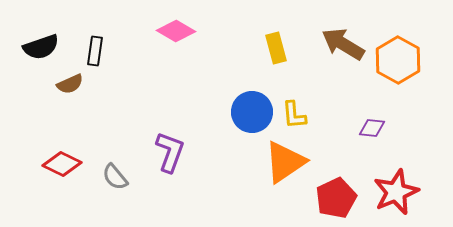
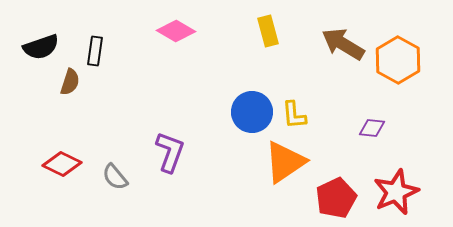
yellow rectangle: moved 8 px left, 17 px up
brown semicircle: moved 2 px up; rotated 48 degrees counterclockwise
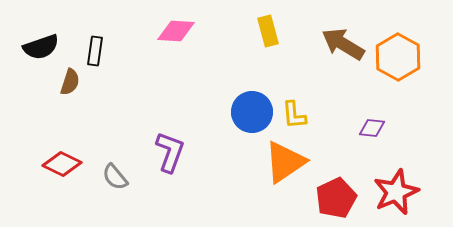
pink diamond: rotated 27 degrees counterclockwise
orange hexagon: moved 3 px up
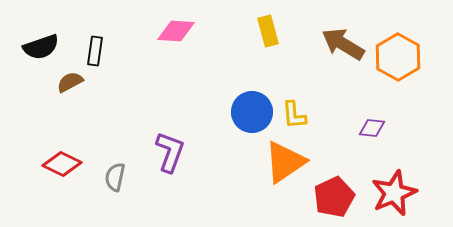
brown semicircle: rotated 136 degrees counterclockwise
gray semicircle: rotated 52 degrees clockwise
red star: moved 2 px left, 1 px down
red pentagon: moved 2 px left, 1 px up
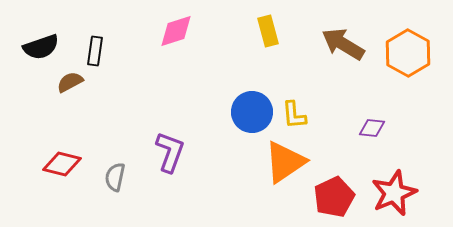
pink diamond: rotated 21 degrees counterclockwise
orange hexagon: moved 10 px right, 4 px up
red diamond: rotated 12 degrees counterclockwise
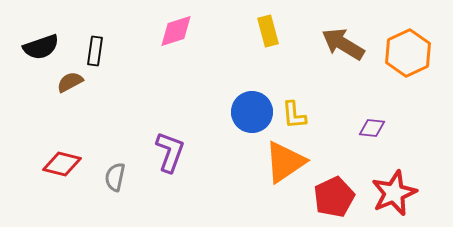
orange hexagon: rotated 6 degrees clockwise
